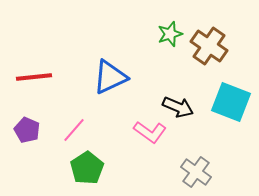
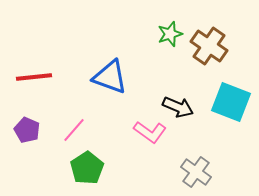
blue triangle: rotated 45 degrees clockwise
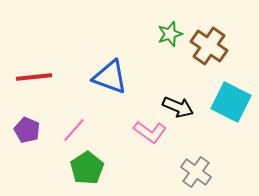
cyan square: rotated 6 degrees clockwise
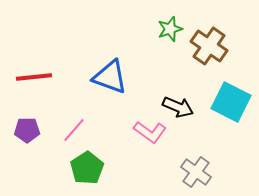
green star: moved 5 px up
purple pentagon: rotated 25 degrees counterclockwise
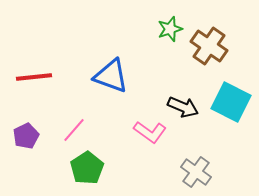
blue triangle: moved 1 px right, 1 px up
black arrow: moved 5 px right
purple pentagon: moved 1 px left, 6 px down; rotated 25 degrees counterclockwise
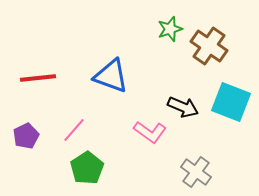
red line: moved 4 px right, 1 px down
cyan square: rotated 6 degrees counterclockwise
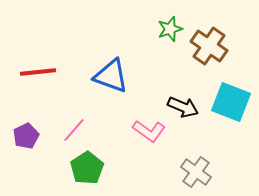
red line: moved 6 px up
pink L-shape: moved 1 px left, 1 px up
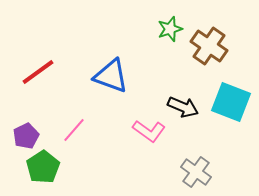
red line: rotated 30 degrees counterclockwise
green pentagon: moved 44 px left, 1 px up
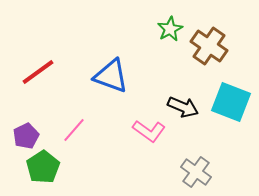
green star: rotated 10 degrees counterclockwise
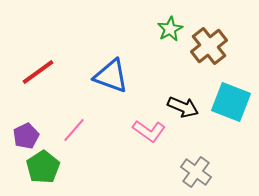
brown cross: rotated 18 degrees clockwise
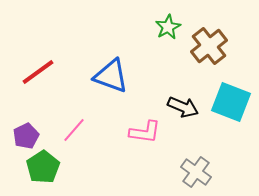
green star: moved 2 px left, 2 px up
pink L-shape: moved 4 px left, 1 px down; rotated 28 degrees counterclockwise
